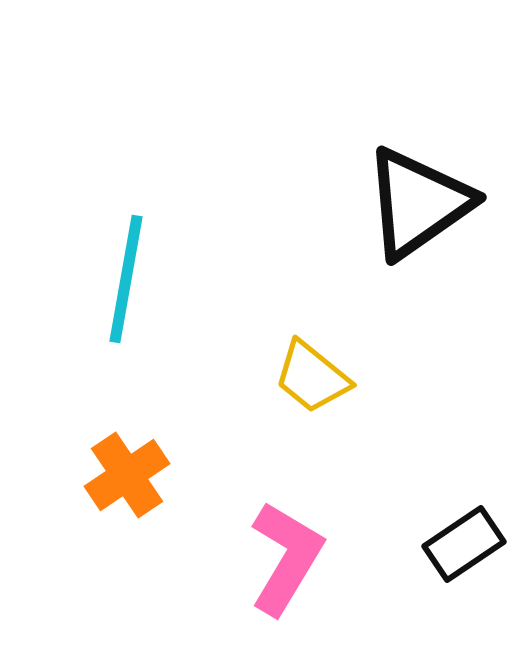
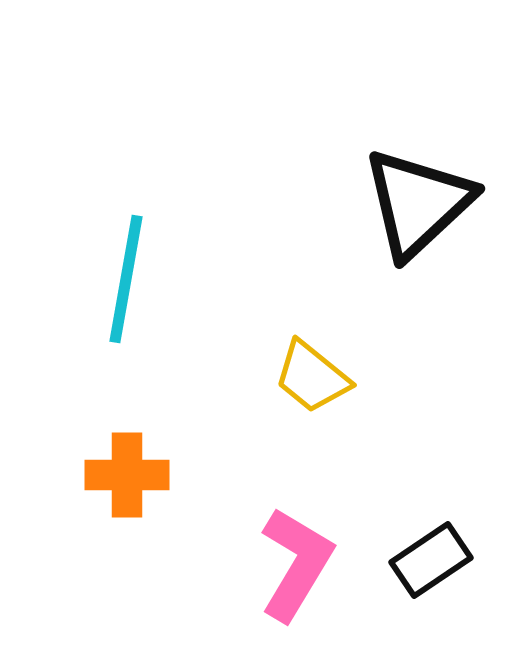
black triangle: rotated 8 degrees counterclockwise
orange cross: rotated 34 degrees clockwise
black rectangle: moved 33 px left, 16 px down
pink L-shape: moved 10 px right, 6 px down
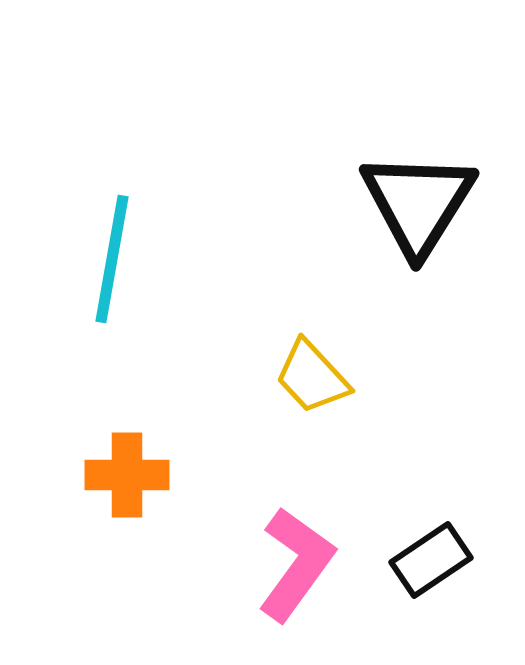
black triangle: rotated 15 degrees counterclockwise
cyan line: moved 14 px left, 20 px up
yellow trapezoid: rotated 8 degrees clockwise
pink L-shape: rotated 5 degrees clockwise
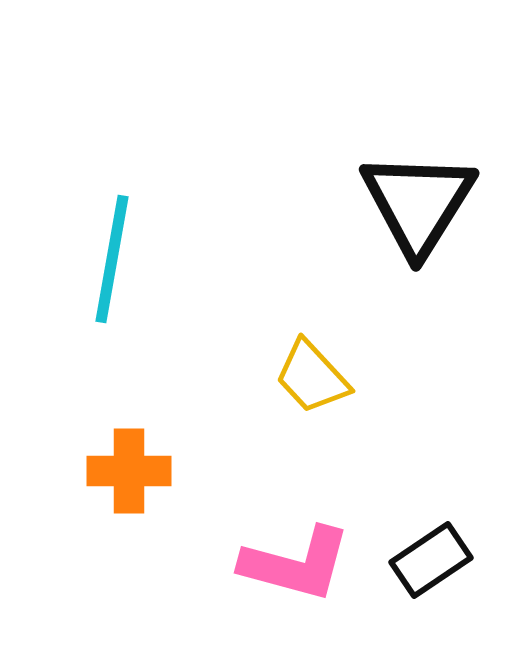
orange cross: moved 2 px right, 4 px up
pink L-shape: rotated 69 degrees clockwise
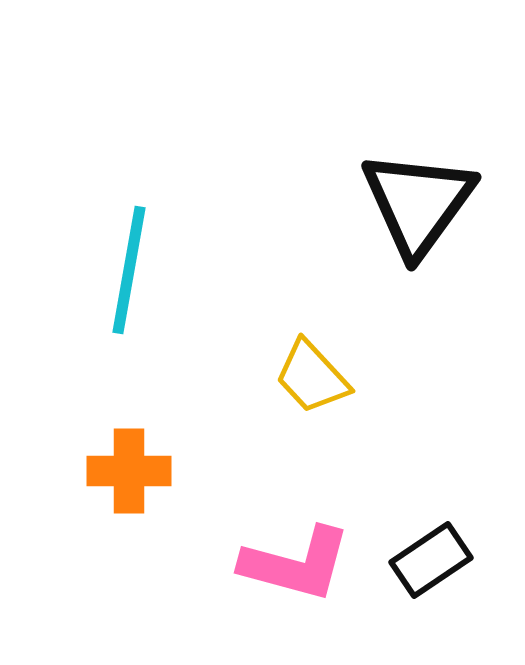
black triangle: rotated 4 degrees clockwise
cyan line: moved 17 px right, 11 px down
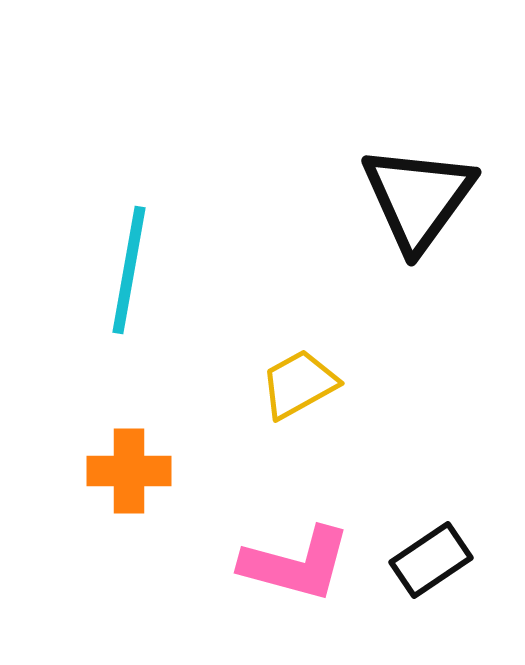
black triangle: moved 5 px up
yellow trapezoid: moved 13 px left, 7 px down; rotated 104 degrees clockwise
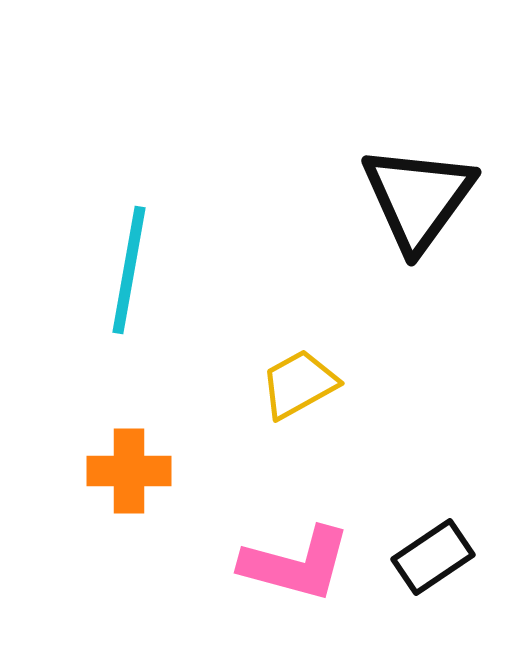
black rectangle: moved 2 px right, 3 px up
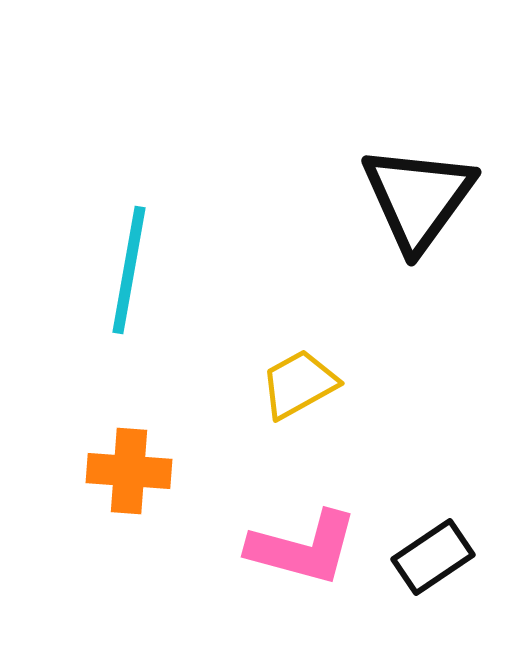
orange cross: rotated 4 degrees clockwise
pink L-shape: moved 7 px right, 16 px up
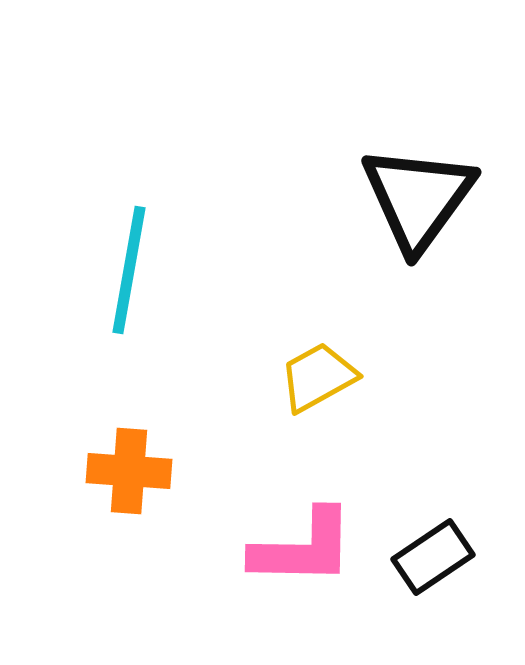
yellow trapezoid: moved 19 px right, 7 px up
pink L-shape: rotated 14 degrees counterclockwise
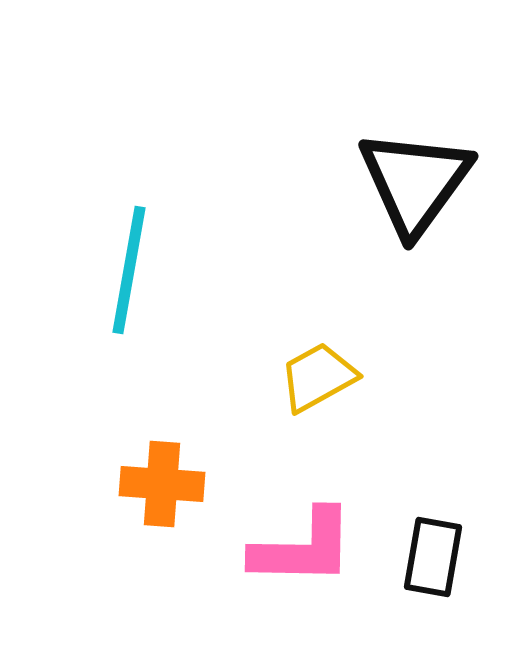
black triangle: moved 3 px left, 16 px up
orange cross: moved 33 px right, 13 px down
black rectangle: rotated 46 degrees counterclockwise
